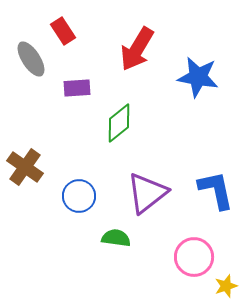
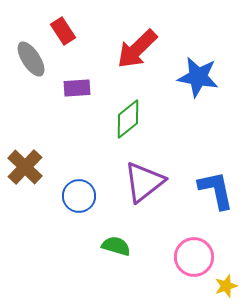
red arrow: rotated 15 degrees clockwise
green diamond: moved 9 px right, 4 px up
brown cross: rotated 9 degrees clockwise
purple triangle: moved 3 px left, 11 px up
green semicircle: moved 8 px down; rotated 8 degrees clockwise
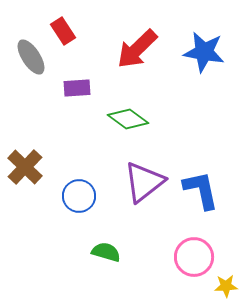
gray ellipse: moved 2 px up
blue star: moved 6 px right, 25 px up
green diamond: rotated 75 degrees clockwise
blue L-shape: moved 15 px left
green semicircle: moved 10 px left, 6 px down
yellow star: rotated 15 degrees clockwise
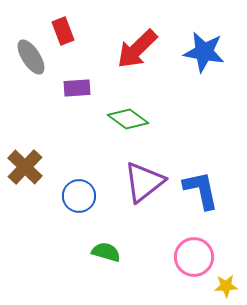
red rectangle: rotated 12 degrees clockwise
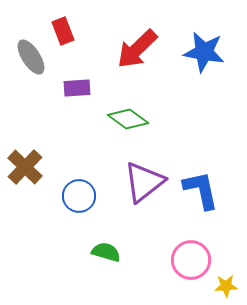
pink circle: moved 3 px left, 3 px down
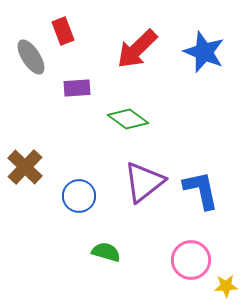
blue star: rotated 12 degrees clockwise
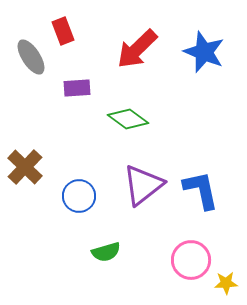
purple triangle: moved 1 px left, 3 px down
green semicircle: rotated 148 degrees clockwise
yellow star: moved 3 px up
